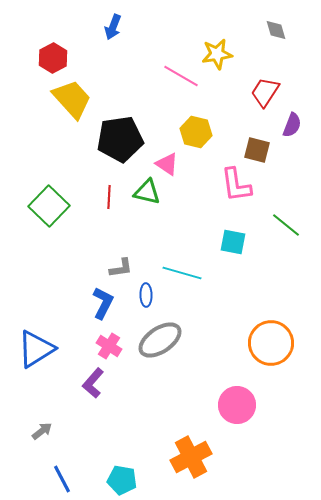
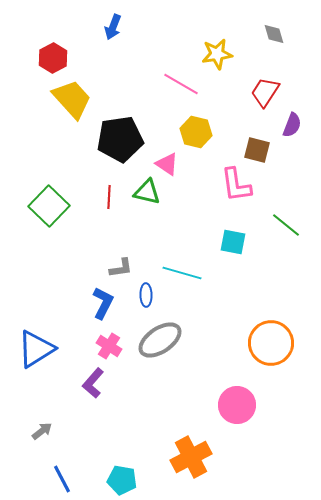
gray diamond: moved 2 px left, 4 px down
pink line: moved 8 px down
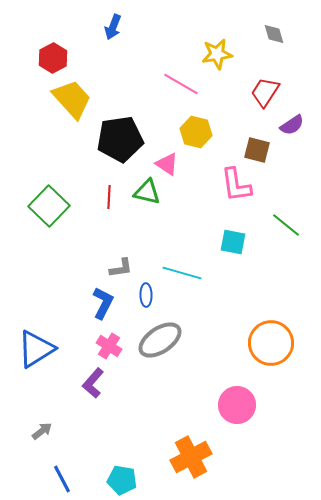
purple semicircle: rotated 35 degrees clockwise
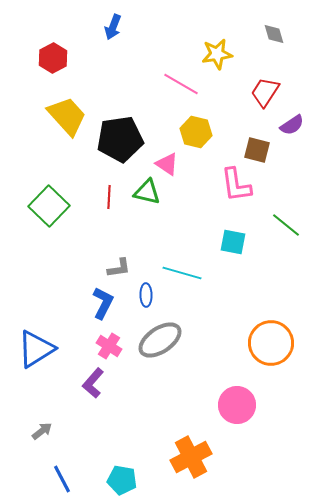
yellow trapezoid: moved 5 px left, 17 px down
gray L-shape: moved 2 px left
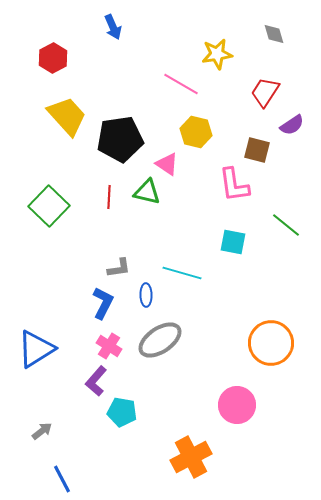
blue arrow: rotated 45 degrees counterclockwise
pink L-shape: moved 2 px left
purple L-shape: moved 3 px right, 2 px up
cyan pentagon: moved 68 px up
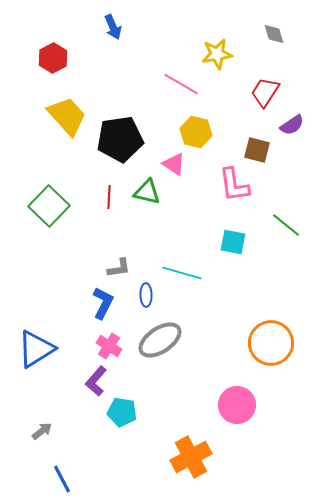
pink triangle: moved 7 px right
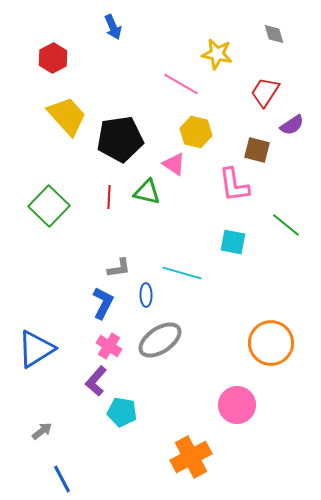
yellow star: rotated 20 degrees clockwise
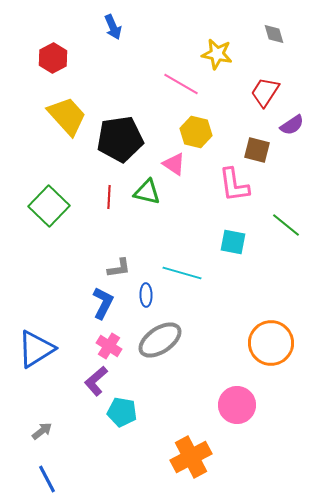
purple L-shape: rotated 8 degrees clockwise
blue line: moved 15 px left
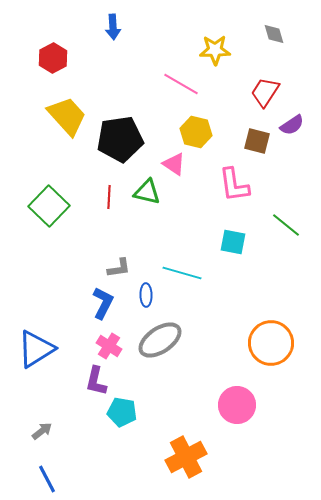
blue arrow: rotated 20 degrees clockwise
yellow star: moved 2 px left, 4 px up; rotated 12 degrees counterclockwise
brown square: moved 9 px up
purple L-shape: rotated 36 degrees counterclockwise
orange cross: moved 5 px left
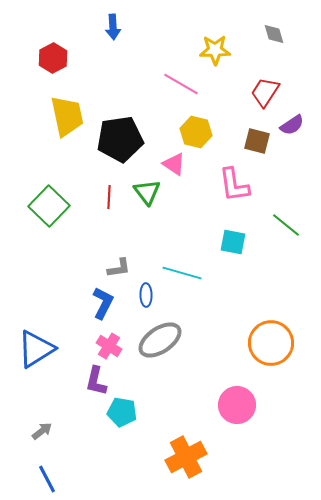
yellow trapezoid: rotated 30 degrees clockwise
green triangle: rotated 40 degrees clockwise
